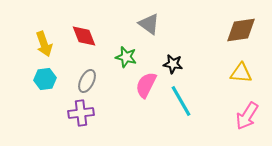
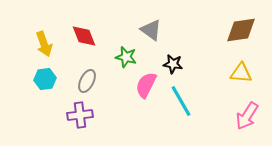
gray triangle: moved 2 px right, 6 px down
purple cross: moved 1 px left, 2 px down
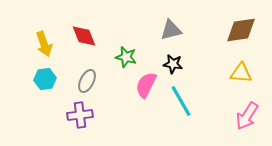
gray triangle: moved 20 px right; rotated 50 degrees counterclockwise
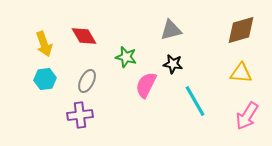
brown diamond: rotated 8 degrees counterclockwise
red diamond: rotated 8 degrees counterclockwise
cyan line: moved 14 px right
